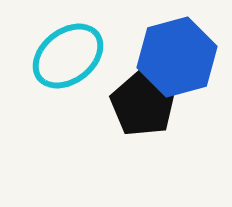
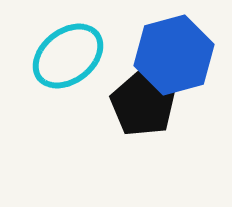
blue hexagon: moved 3 px left, 2 px up
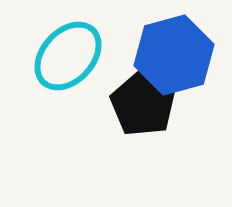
cyan ellipse: rotated 10 degrees counterclockwise
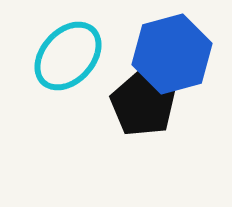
blue hexagon: moved 2 px left, 1 px up
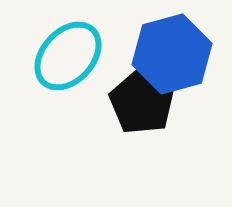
black pentagon: moved 1 px left, 2 px up
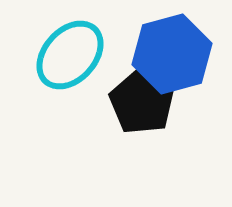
cyan ellipse: moved 2 px right, 1 px up
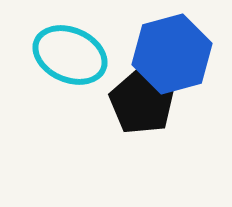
cyan ellipse: rotated 72 degrees clockwise
